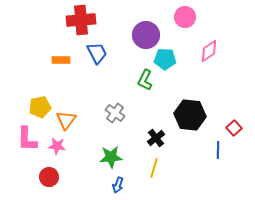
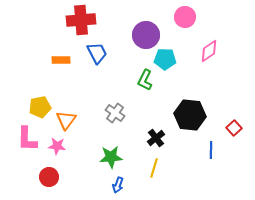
blue line: moved 7 px left
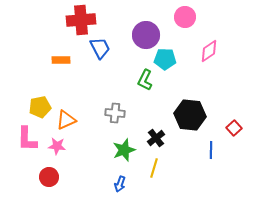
blue trapezoid: moved 3 px right, 5 px up
gray cross: rotated 30 degrees counterclockwise
orange triangle: rotated 30 degrees clockwise
green star: moved 13 px right, 7 px up; rotated 15 degrees counterclockwise
blue arrow: moved 2 px right, 1 px up
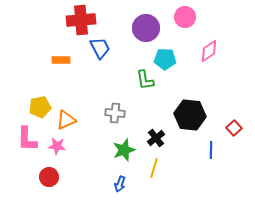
purple circle: moved 7 px up
green L-shape: rotated 35 degrees counterclockwise
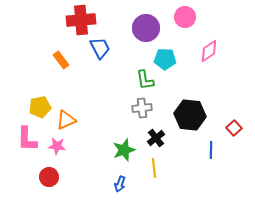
orange rectangle: rotated 54 degrees clockwise
gray cross: moved 27 px right, 5 px up; rotated 12 degrees counterclockwise
yellow line: rotated 24 degrees counterclockwise
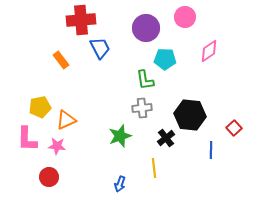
black cross: moved 10 px right
green star: moved 4 px left, 14 px up
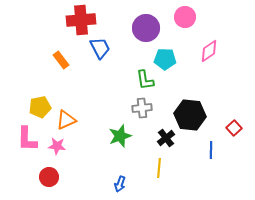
yellow line: moved 5 px right; rotated 12 degrees clockwise
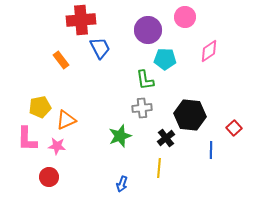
purple circle: moved 2 px right, 2 px down
blue arrow: moved 2 px right
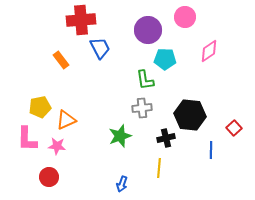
black cross: rotated 24 degrees clockwise
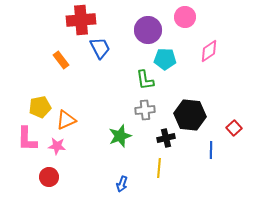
gray cross: moved 3 px right, 2 px down
